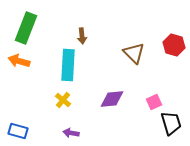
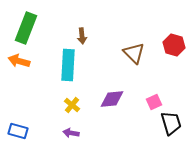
yellow cross: moved 9 px right, 5 px down
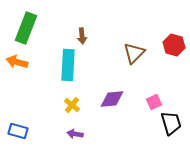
brown triangle: rotated 30 degrees clockwise
orange arrow: moved 2 px left, 1 px down
purple arrow: moved 4 px right, 1 px down
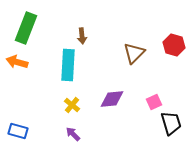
purple arrow: moved 2 px left; rotated 35 degrees clockwise
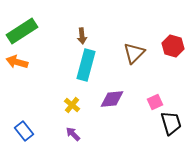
green rectangle: moved 4 px left, 3 px down; rotated 36 degrees clockwise
red hexagon: moved 1 px left, 1 px down
cyan rectangle: moved 18 px right; rotated 12 degrees clockwise
pink square: moved 1 px right
blue rectangle: moved 6 px right; rotated 36 degrees clockwise
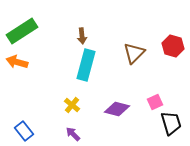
purple diamond: moved 5 px right, 10 px down; rotated 20 degrees clockwise
